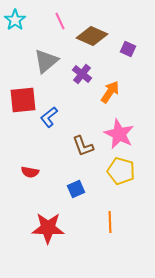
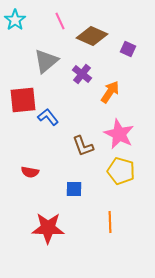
blue L-shape: moved 1 px left; rotated 90 degrees clockwise
blue square: moved 2 px left; rotated 24 degrees clockwise
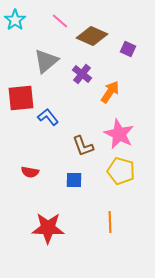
pink line: rotated 24 degrees counterclockwise
red square: moved 2 px left, 2 px up
blue square: moved 9 px up
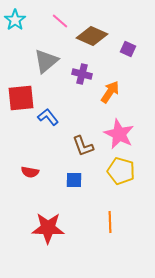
purple cross: rotated 24 degrees counterclockwise
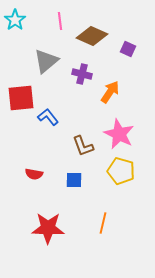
pink line: rotated 42 degrees clockwise
red semicircle: moved 4 px right, 2 px down
orange line: moved 7 px left, 1 px down; rotated 15 degrees clockwise
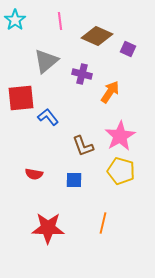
brown diamond: moved 5 px right
pink star: moved 1 px right, 2 px down; rotated 16 degrees clockwise
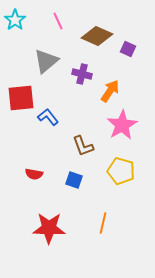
pink line: moved 2 px left; rotated 18 degrees counterclockwise
orange arrow: moved 1 px up
pink star: moved 2 px right, 11 px up
blue square: rotated 18 degrees clockwise
red star: moved 1 px right
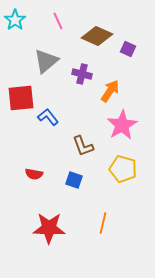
yellow pentagon: moved 2 px right, 2 px up
